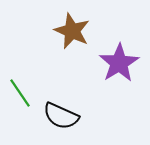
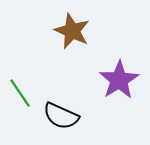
purple star: moved 17 px down
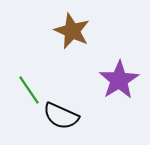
green line: moved 9 px right, 3 px up
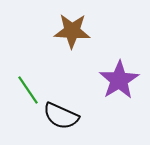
brown star: rotated 21 degrees counterclockwise
green line: moved 1 px left
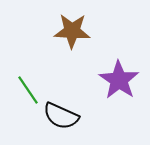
purple star: rotated 6 degrees counterclockwise
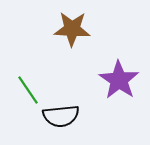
brown star: moved 2 px up
black semicircle: rotated 30 degrees counterclockwise
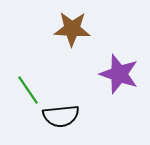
purple star: moved 6 px up; rotated 15 degrees counterclockwise
